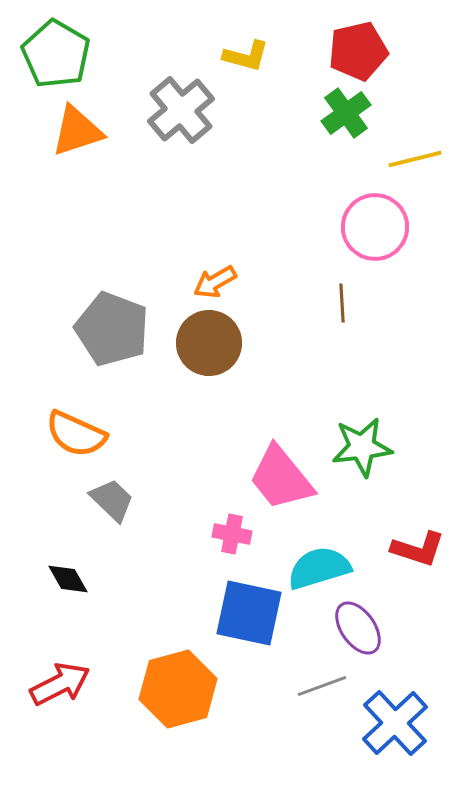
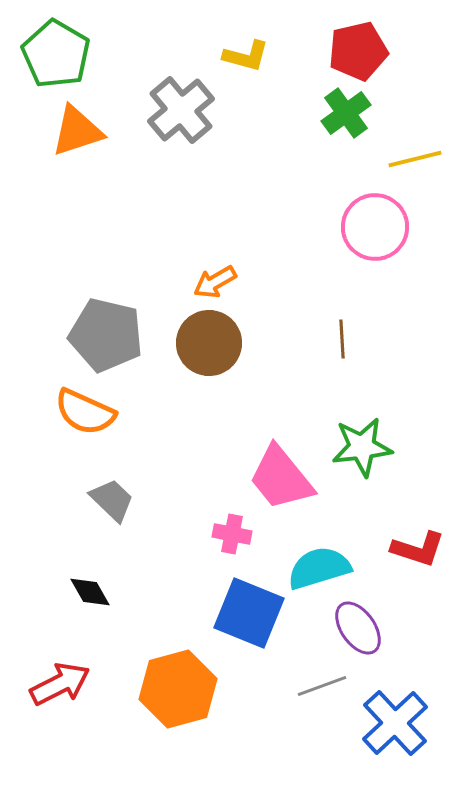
brown line: moved 36 px down
gray pentagon: moved 6 px left, 6 px down; rotated 8 degrees counterclockwise
orange semicircle: moved 9 px right, 22 px up
black diamond: moved 22 px right, 13 px down
blue square: rotated 10 degrees clockwise
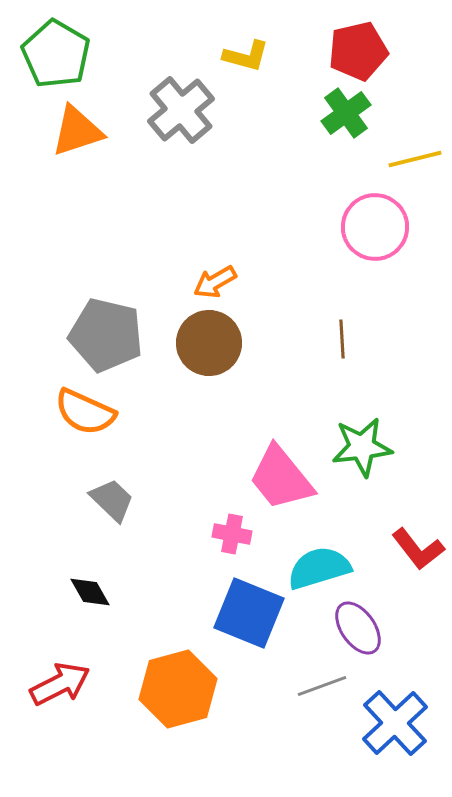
red L-shape: rotated 34 degrees clockwise
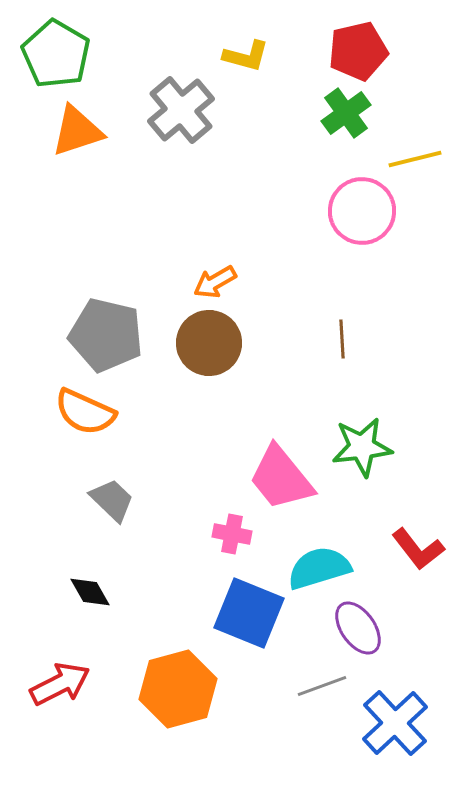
pink circle: moved 13 px left, 16 px up
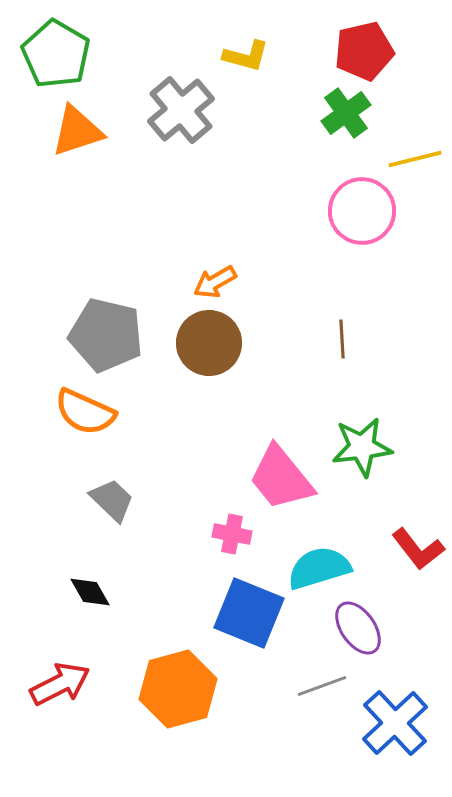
red pentagon: moved 6 px right
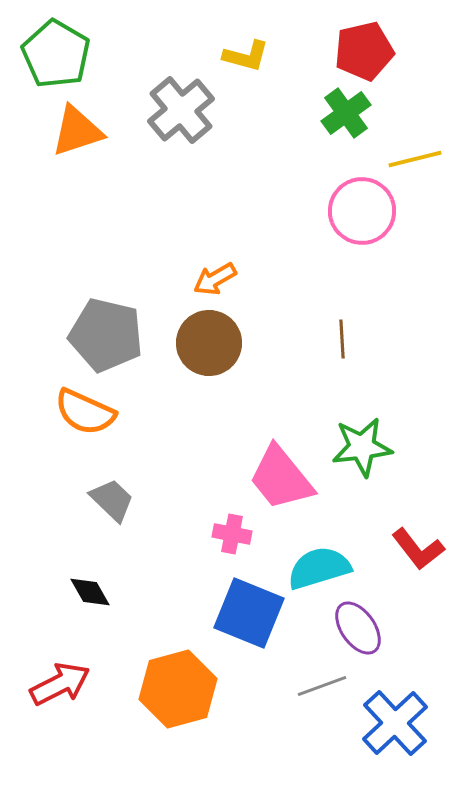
orange arrow: moved 3 px up
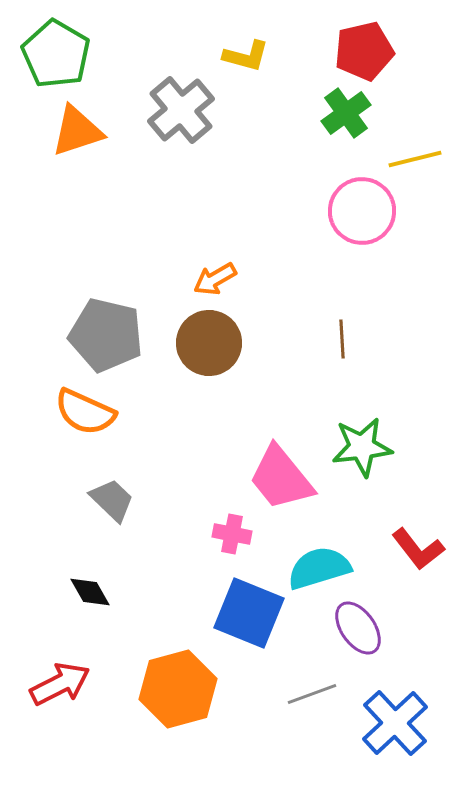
gray line: moved 10 px left, 8 px down
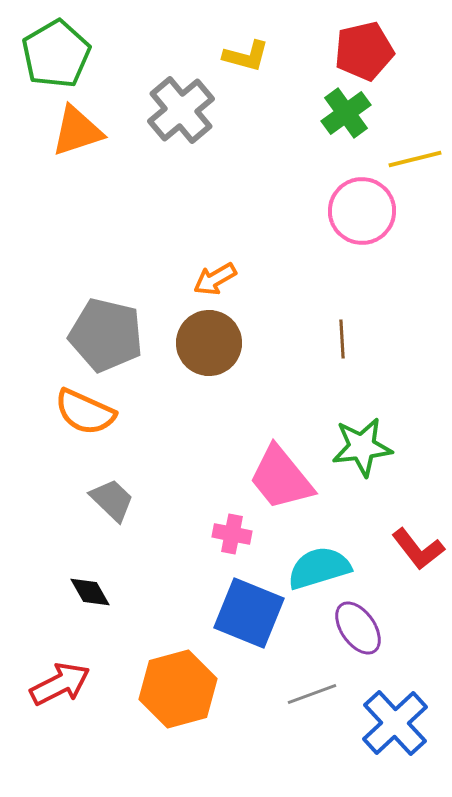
green pentagon: rotated 12 degrees clockwise
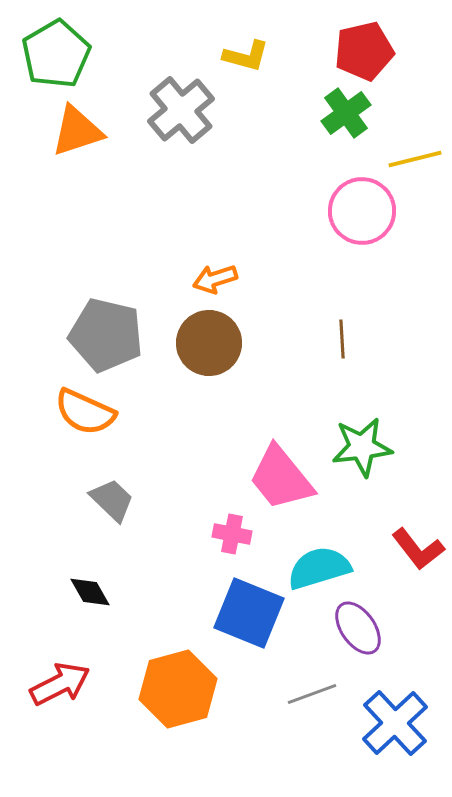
orange arrow: rotated 12 degrees clockwise
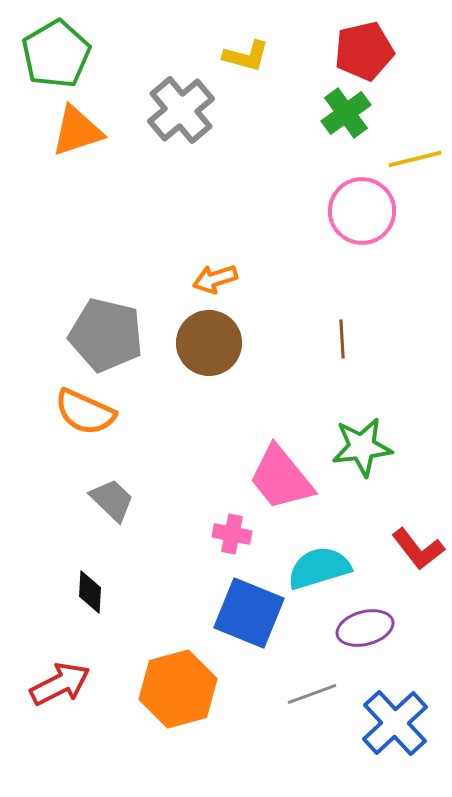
black diamond: rotated 33 degrees clockwise
purple ellipse: moved 7 px right; rotated 70 degrees counterclockwise
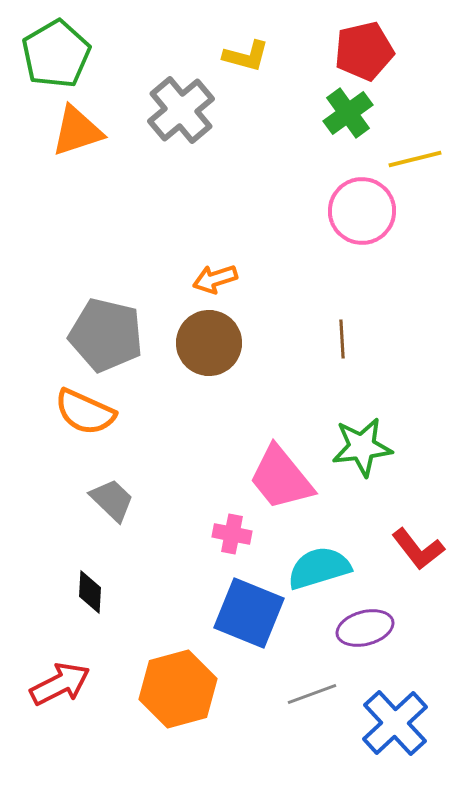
green cross: moved 2 px right
